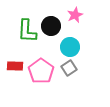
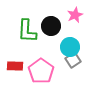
gray square: moved 4 px right, 8 px up
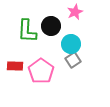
pink star: moved 3 px up
cyan circle: moved 1 px right, 3 px up
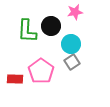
pink star: rotated 14 degrees clockwise
gray square: moved 1 px left, 2 px down
red rectangle: moved 13 px down
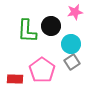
pink pentagon: moved 1 px right, 1 px up
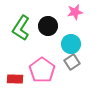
black circle: moved 3 px left
green L-shape: moved 6 px left, 3 px up; rotated 30 degrees clockwise
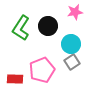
pink pentagon: rotated 15 degrees clockwise
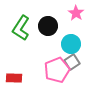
pink star: moved 1 px right, 1 px down; rotated 28 degrees counterclockwise
pink pentagon: moved 15 px right
red rectangle: moved 1 px left, 1 px up
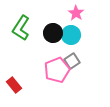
black circle: moved 5 px right, 7 px down
cyan circle: moved 9 px up
gray square: moved 1 px up
red rectangle: moved 7 px down; rotated 49 degrees clockwise
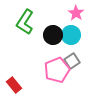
green L-shape: moved 4 px right, 6 px up
black circle: moved 2 px down
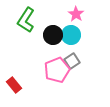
pink star: moved 1 px down
green L-shape: moved 1 px right, 2 px up
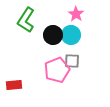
gray square: rotated 35 degrees clockwise
red rectangle: rotated 56 degrees counterclockwise
